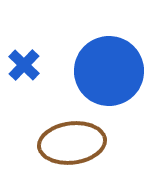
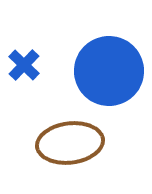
brown ellipse: moved 2 px left
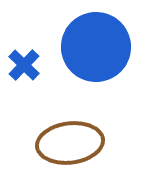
blue circle: moved 13 px left, 24 px up
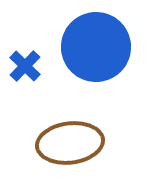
blue cross: moved 1 px right, 1 px down
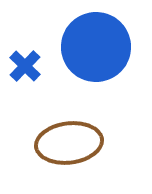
brown ellipse: moved 1 px left
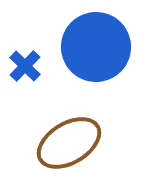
brown ellipse: rotated 24 degrees counterclockwise
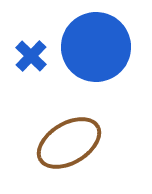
blue cross: moved 6 px right, 10 px up
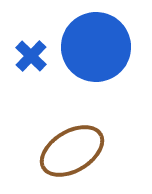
brown ellipse: moved 3 px right, 8 px down
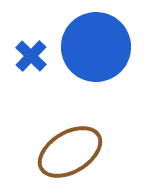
brown ellipse: moved 2 px left, 1 px down
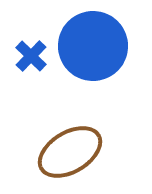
blue circle: moved 3 px left, 1 px up
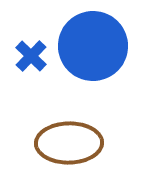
brown ellipse: moved 1 px left, 9 px up; rotated 30 degrees clockwise
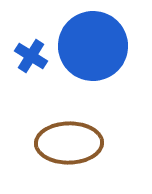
blue cross: rotated 12 degrees counterclockwise
